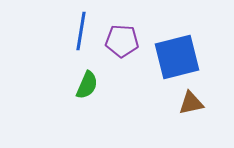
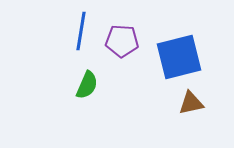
blue square: moved 2 px right
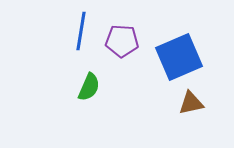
blue square: rotated 9 degrees counterclockwise
green semicircle: moved 2 px right, 2 px down
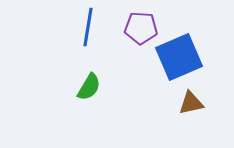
blue line: moved 7 px right, 4 px up
purple pentagon: moved 19 px right, 13 px up
green semicircle: rotated 8 degrees clockwise
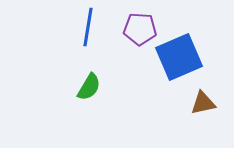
purple pentagon: moved 1 px left, 1 px down
brown triangle: moved 12 px right
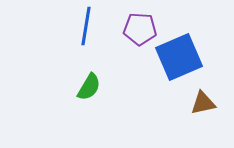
blue line: moved 2 px left, 1 px up
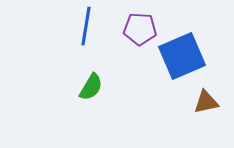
blue square: moved 3 px right, 1 px up
green semicircle: moved 2 px right
brown triangle: moved 3 px right, 1 px up
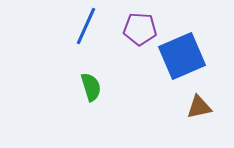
blue line: rotated 15 degrees clockwise
green semicircle: rotated 48 degrees counterclockwise
brown triangle: moved 7 px left, 5 px down
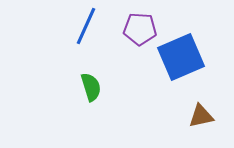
blue square: moved 1 px left, 1 px down
brown triangle: moved 2 px right, 9 px down
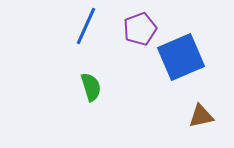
purple pentagon: rotated 24 degrees counterclockwise
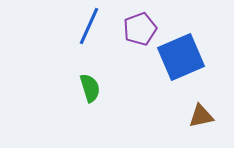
blue line: moved 3 px right
green semicircle: moved 1 px left, 1 px down
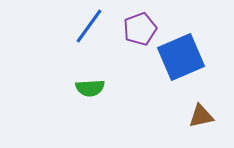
blue line: rotated 12 degrees clockwise
green semicircle: rotated 104 degrees clockwise
